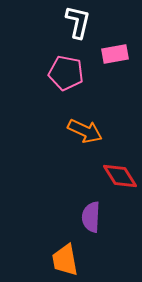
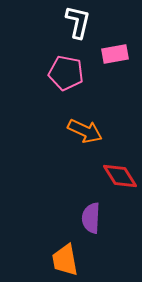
purple semicircle: moved 1 px down
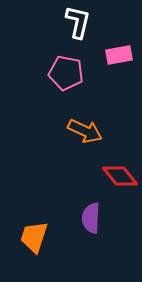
pink rectangle: moved 4 px right, 1 px down
red diamond: rotated 6 degrees counterclockwise
orange trapezoid: moved 31 px left, 23 px up; rotated 28 degrees clockwise
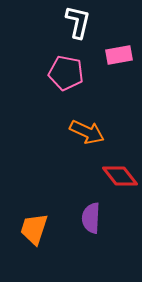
orange arrow: moved 2 px right, 1 px down
orange trapezoid: moved 8 px up
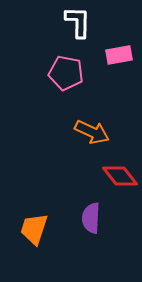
white L-shape: rotated 12 degrees counterclockwise
orange arrow: moved 5 px right
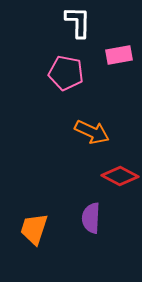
red diamond: rotated 24 degrees counterclockwise
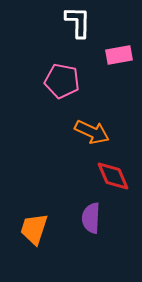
pink pentagon: moved 4 px left, 8 px down
red diamond: moved 7 px left; rotated 39 degrees clockwise
